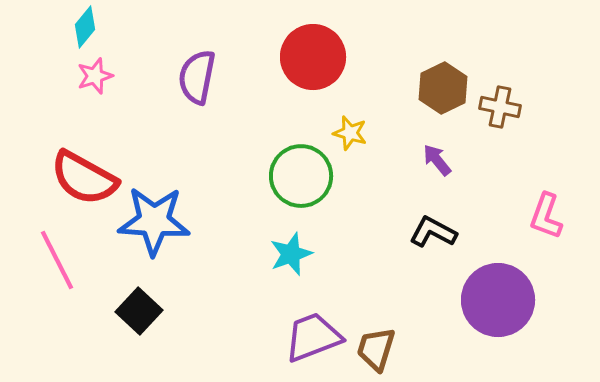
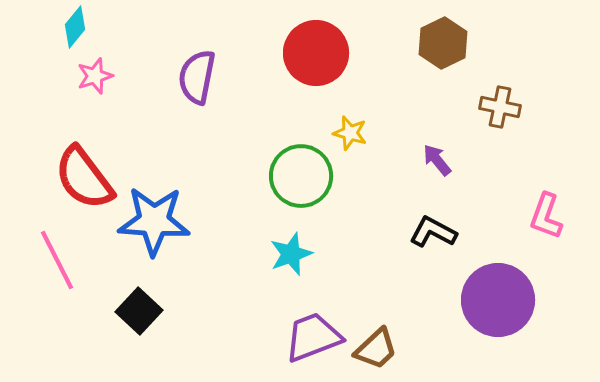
cyan diamond: moved 10 px left
red circle: moved 3 px right, 4 px up
brown hexagon: moved 45 px up
red semicircle: rotated 24 degrees clockwise
brown trapezoid: rotated 150 degrees counterclockwise
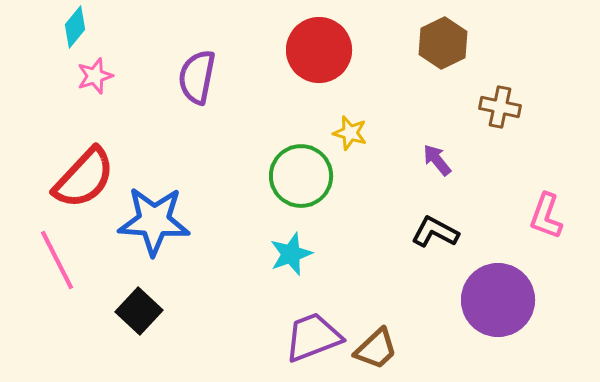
red circle: moved 3 px right, 3 px up
red semicircle: rotated 100 degrees counterclockwise
black L-shape: moved 2 px right
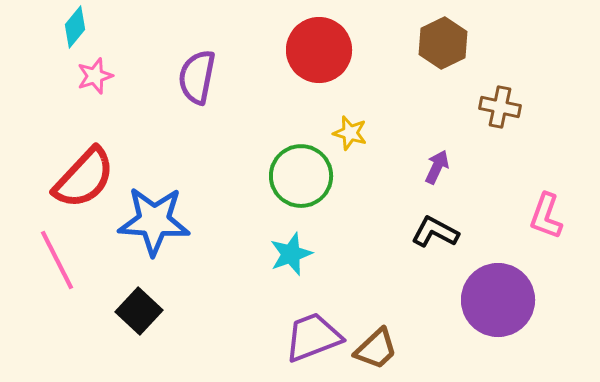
purple arrow: moved 7 px down; rotated 64 degrees clockwise
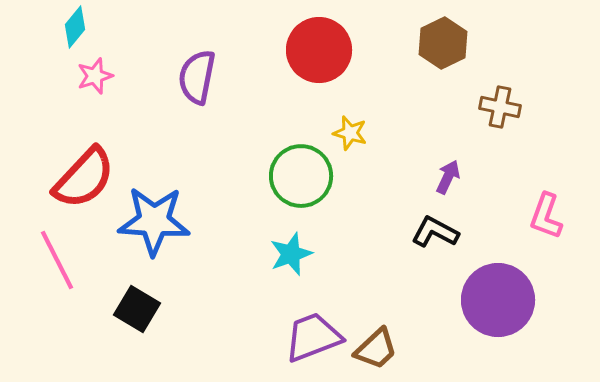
purple arrow: moved 11 px right, 10 px down
black square: moved 2 px left, 2 px up; rotated 12 degrees counterclockwise
